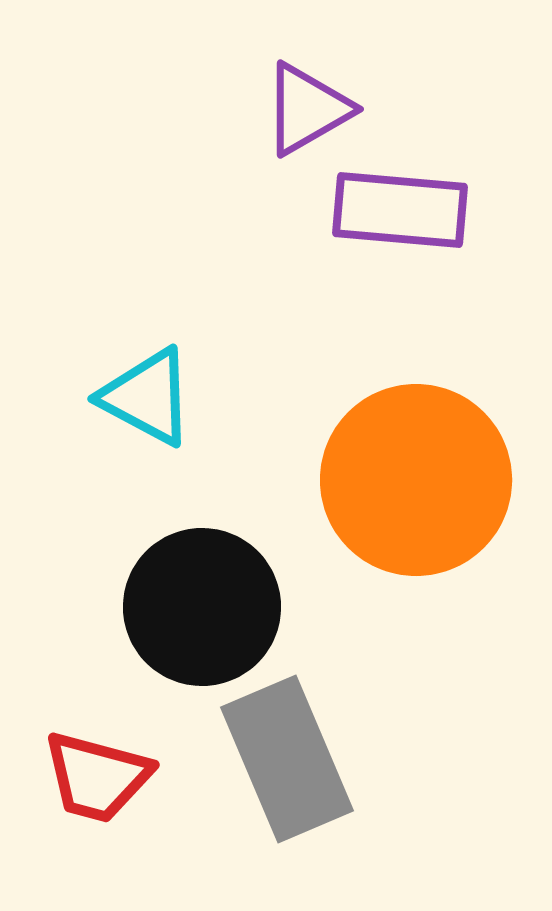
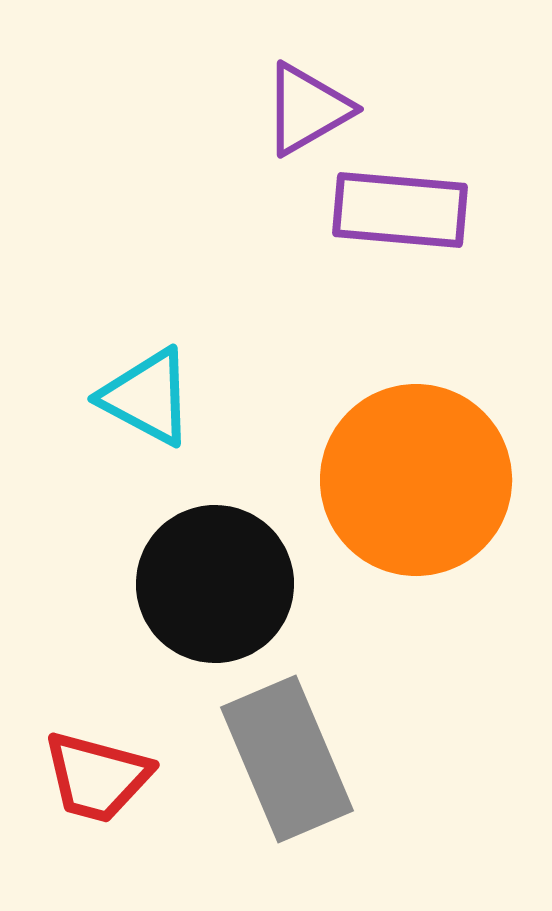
black circle: moved 13 px right, 23 px up
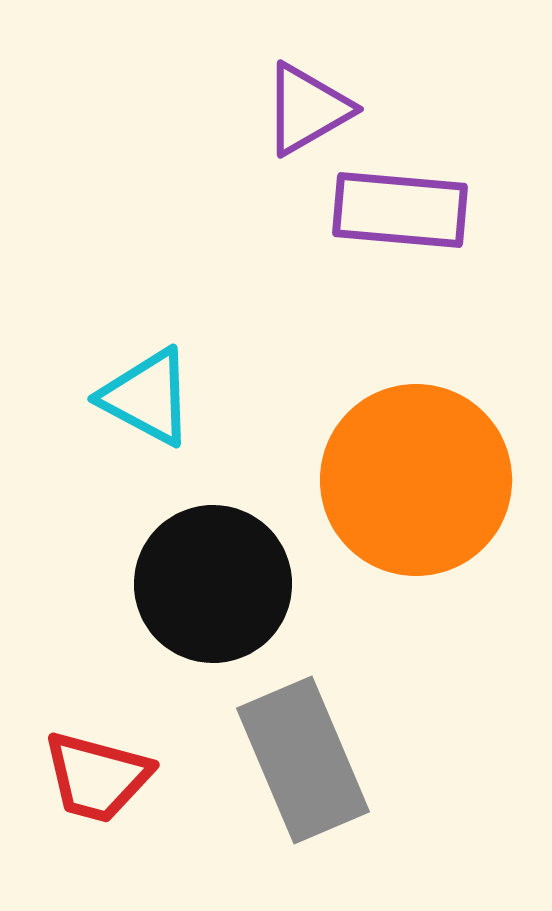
black circle: moved 2 px left
gray rectangle: moved 16 px right, 1 px down
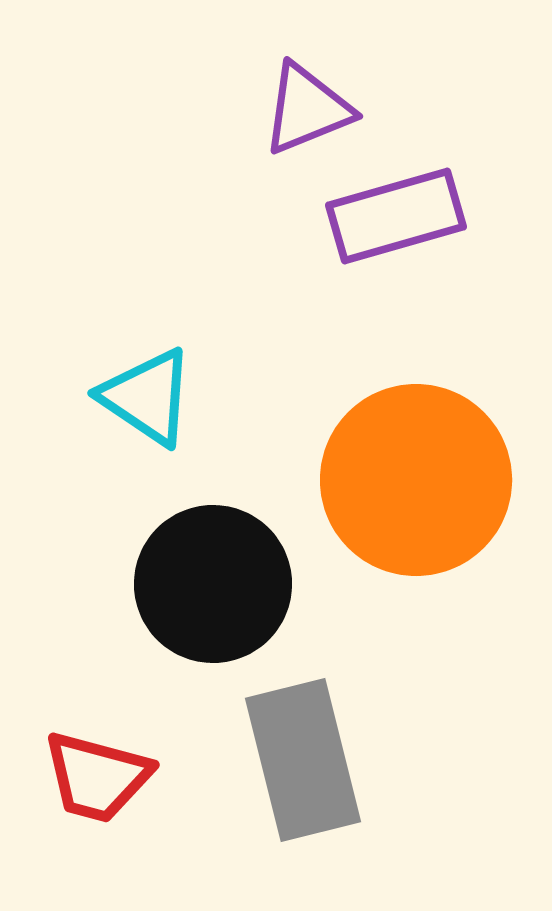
purple triangle: rotated 8 degrees clockwise
purple rectangle: moved 4 px left, 6 px down; rotated 21 degrees counterclockwise
cyan triangle: rotated 6 degrees clockwise
gray rectangle: rotated 9 degrees clockwise
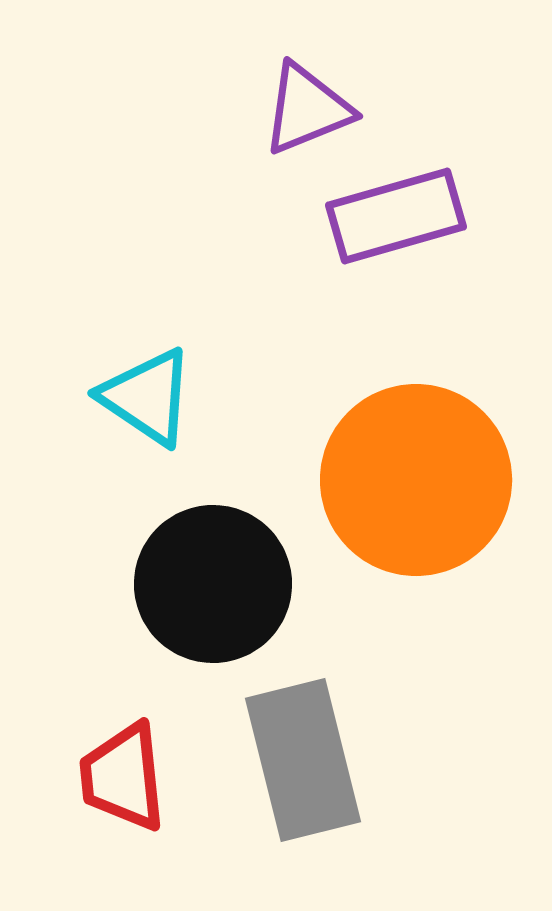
red trapezoid: moved 26 px right; rotated 69 degrees clockwise
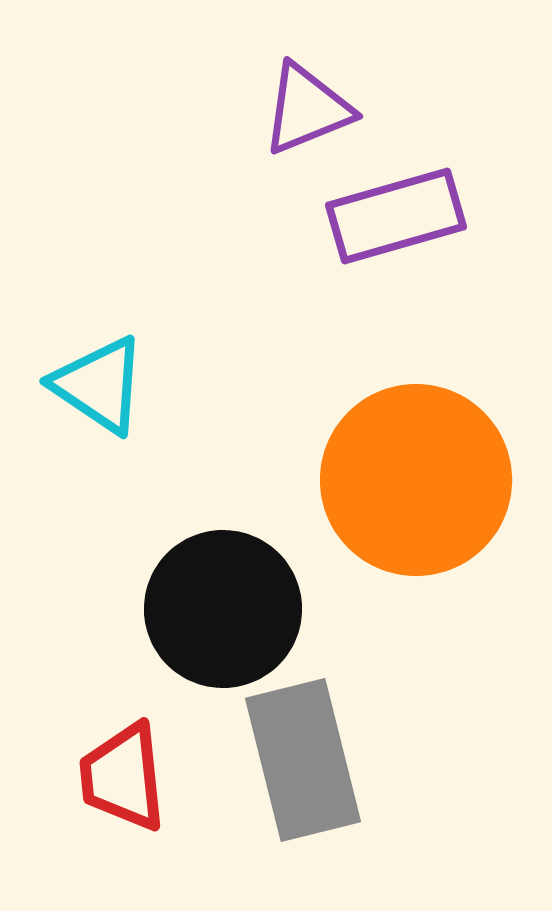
cyan triangle: moved 48 px left, 12 px up
black circle: moved 10 px right, 25 px down
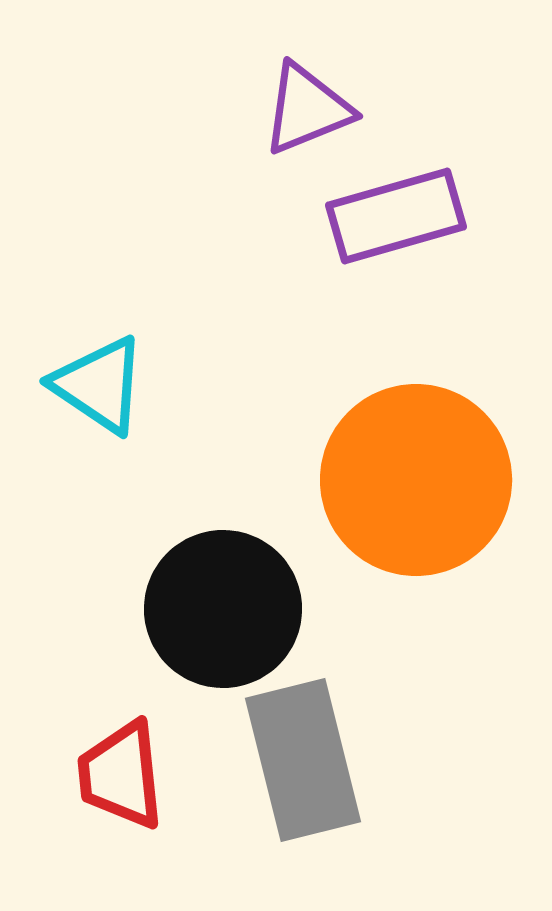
red trapezoid: moved 2 px left, 2 px up
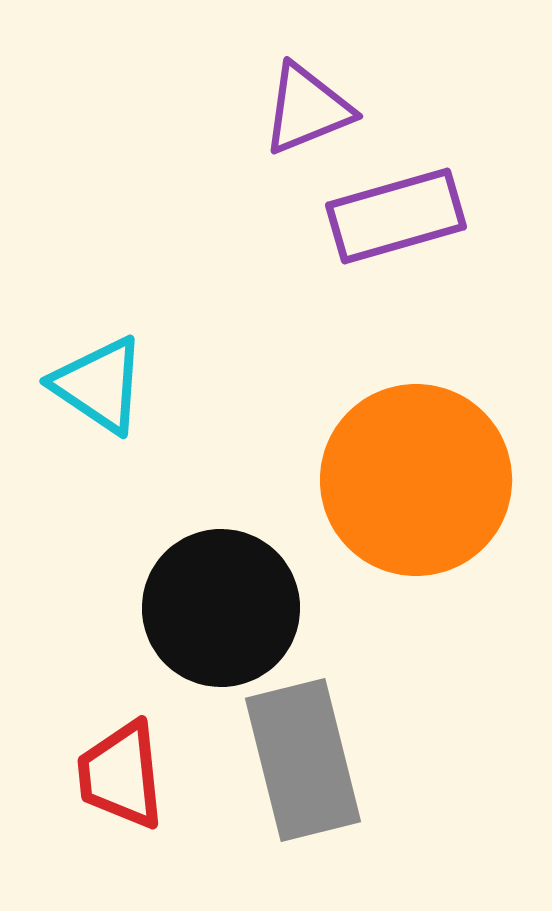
black circle: moved 2 px left, 1 px up
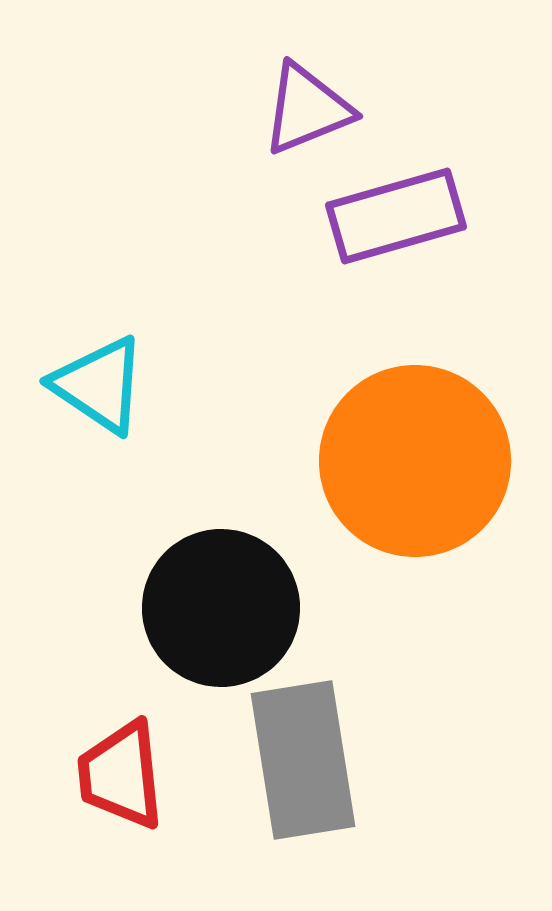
orange circle: moved 1 px left, 19 px up
gray rectangle: rotated 5 degrees clockwise
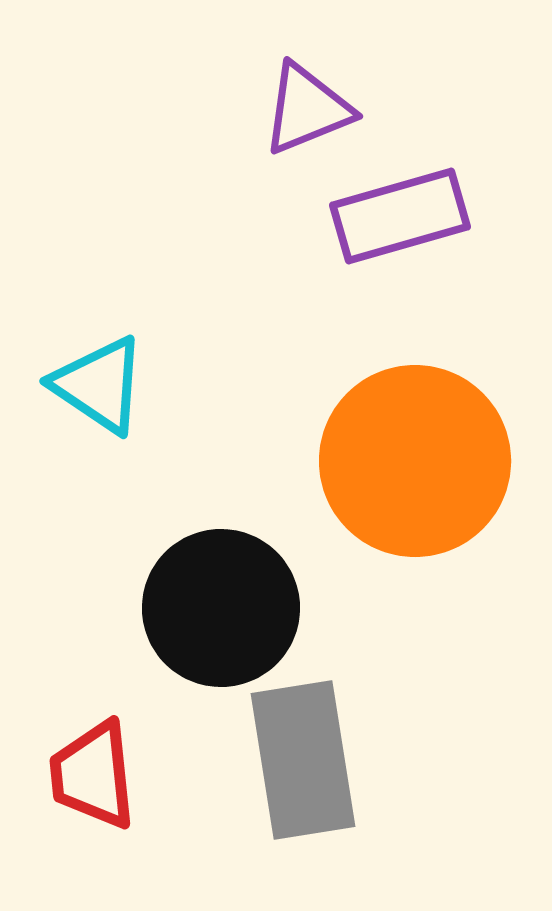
purple rectangle: moved 4 px right
red trapezoid: moved 28 px left
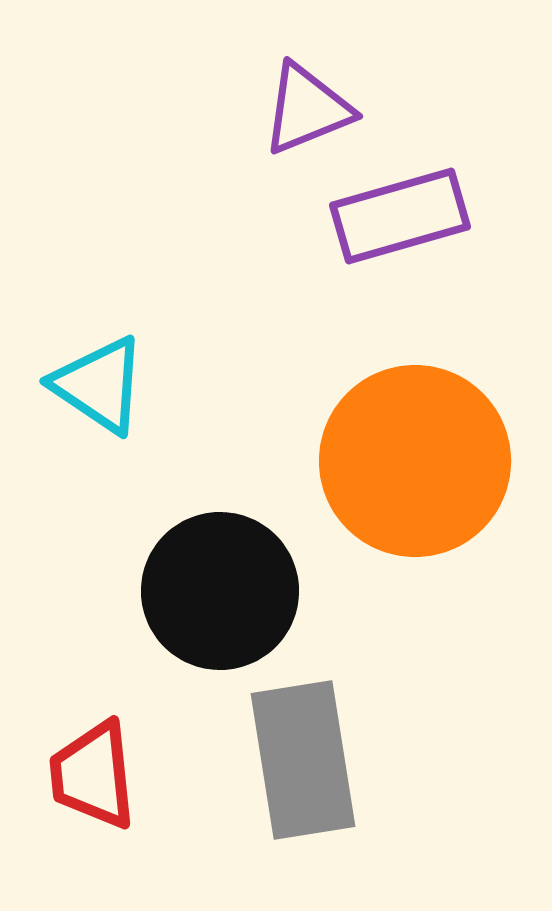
black circle: moved 1 px left, 17 px up
